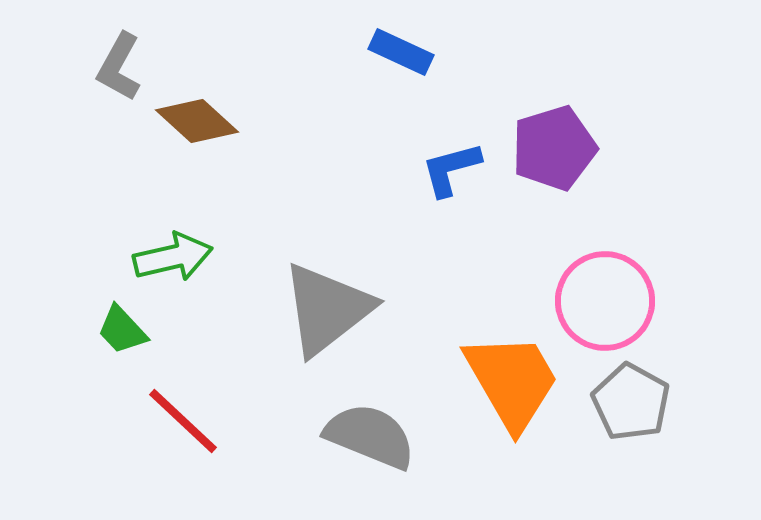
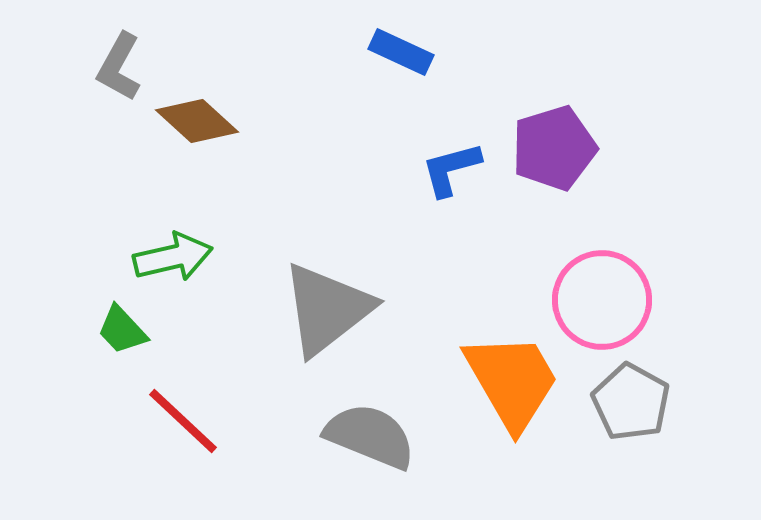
pink circle: moved 3 px left, 1 px up
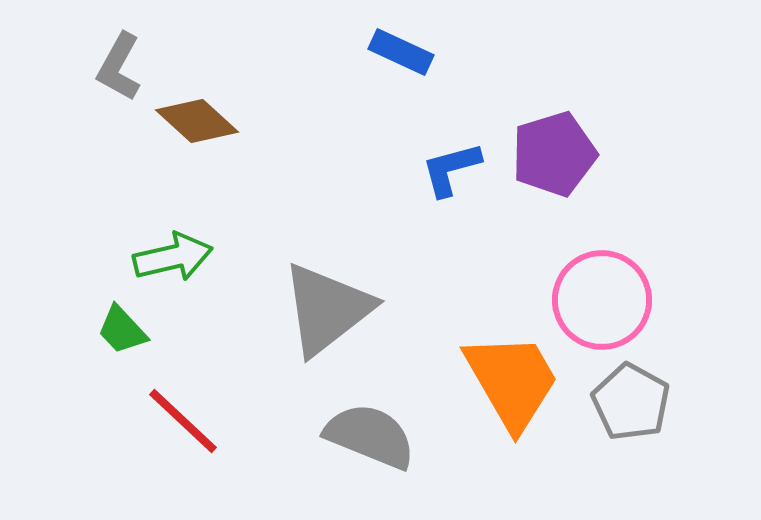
purple pentagon: moved 6 px down
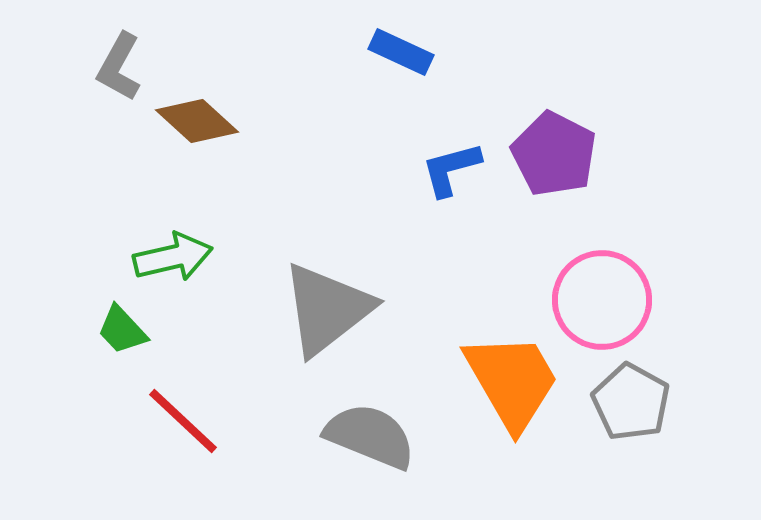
purple pentagon: rotated 28 degrees counterclockwise
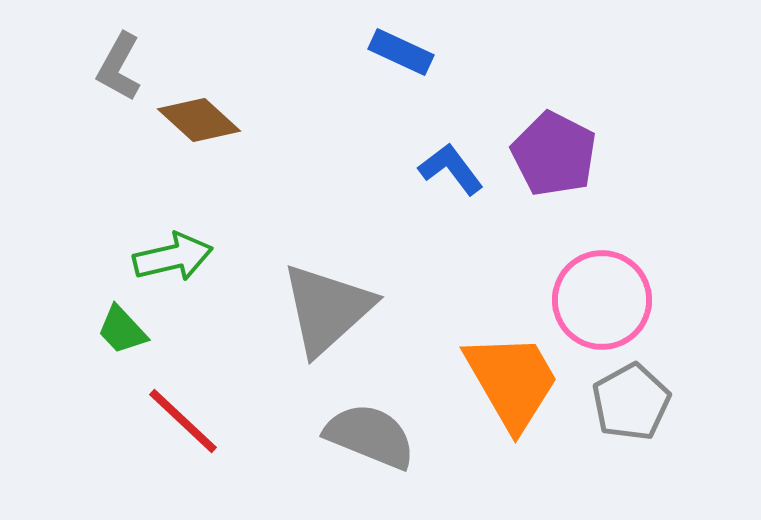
brown diamond: moved 2 px right, 1 px up
blue L-shape: rotated 68 degrees clockwise
gray triangle: rotated 4 degrees counterclockwise
gray pentagon: rotated 14 degrees clockwise
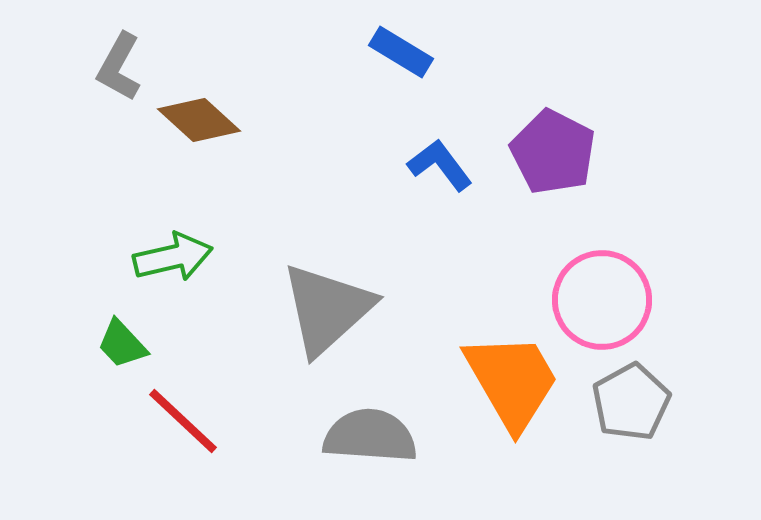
blue rectangle: rotated 6 degrees clockwise
purple pentagon: moved 1 px left, 2 px up
blue L-shape: moved 11 px left, 4 px up
green trapezoid: moved 14 px down
gray semicircle: rotated 18 degrees counterclockwise
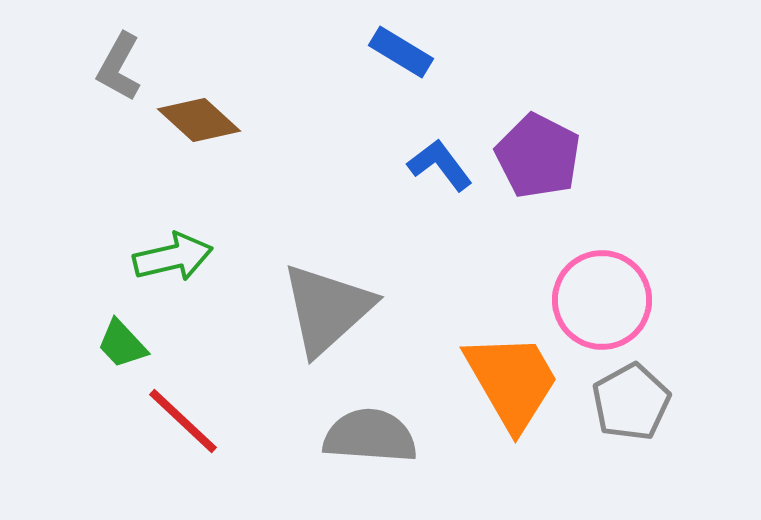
purple pentagon: moved 15 px left, 4 px down
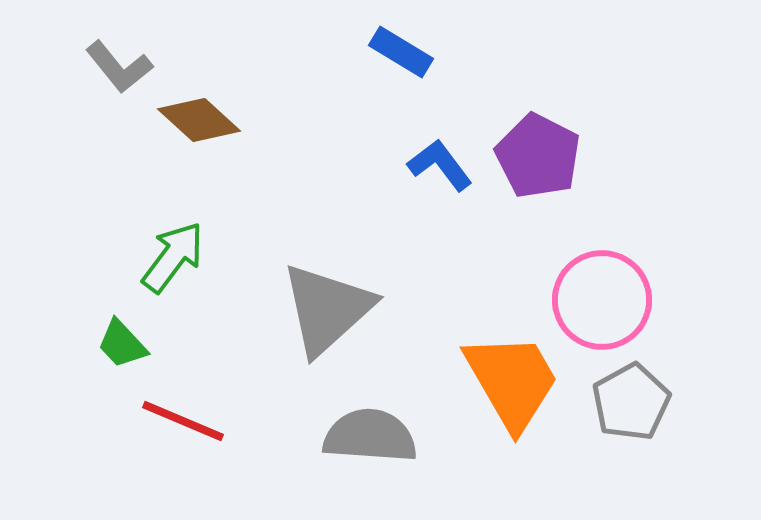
gray L-shape: rotated 68 degrees counterclockwise
green arrow: rotated 40 degrees counterclockwise
red line: rotated 20 degrees counterclockwise
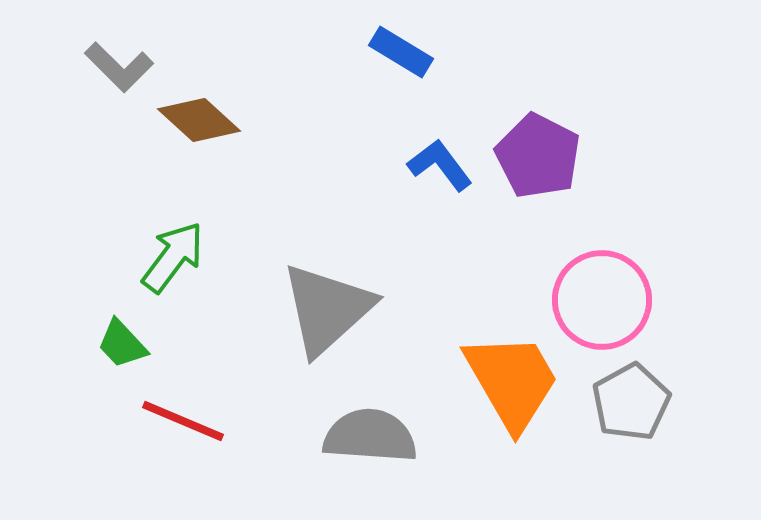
gray L-shape: rotated 6 degrees counterclockwise
